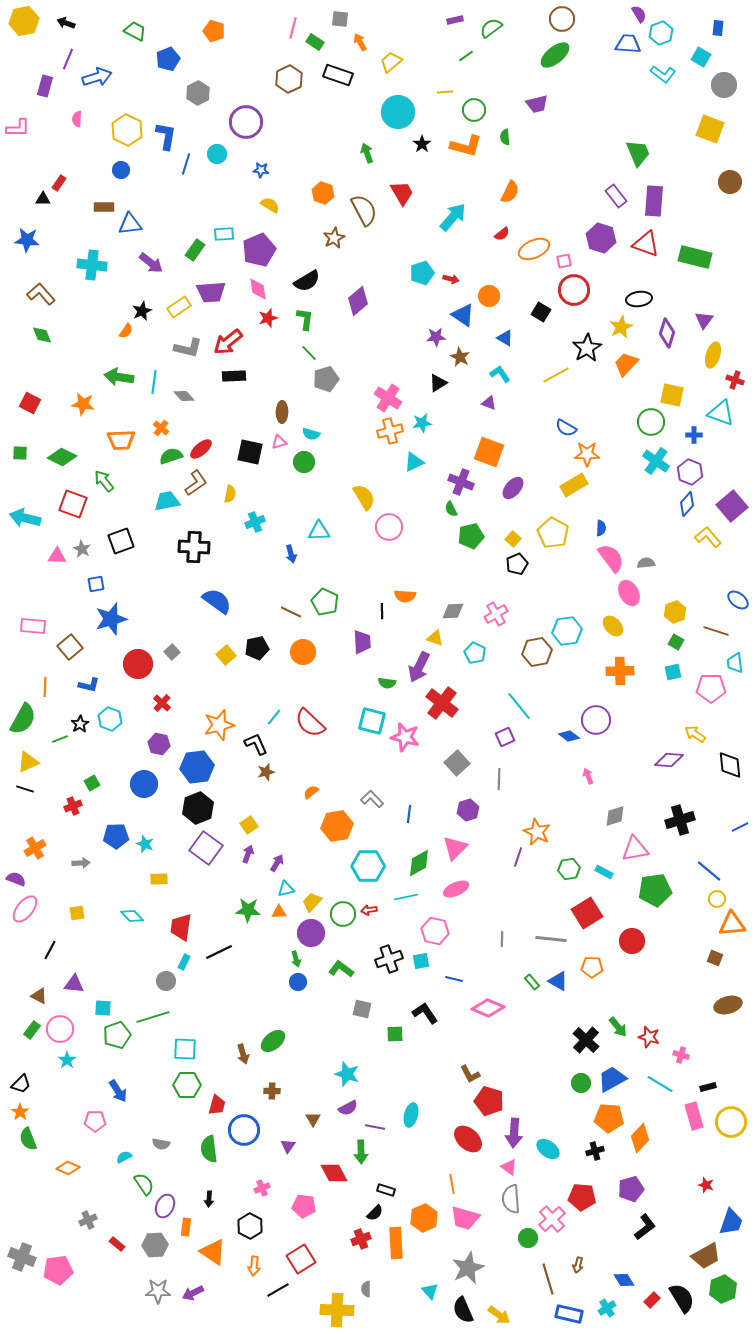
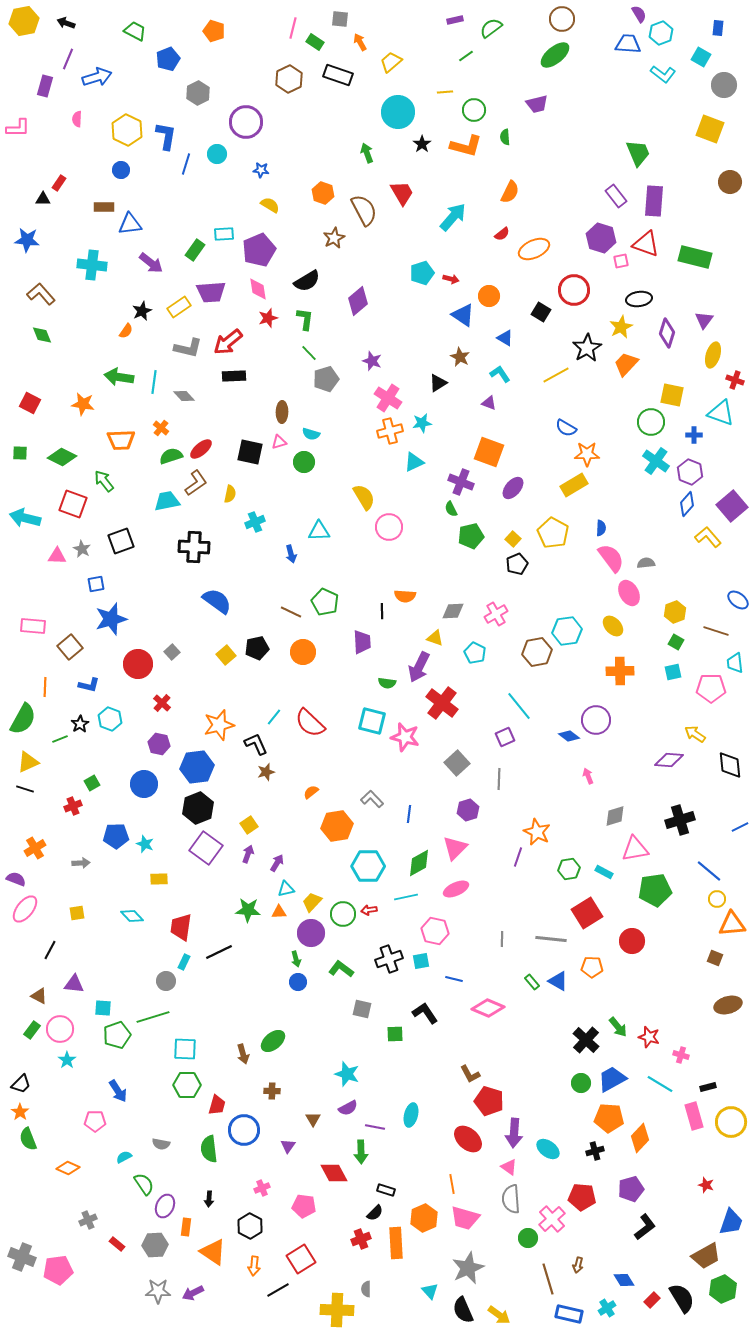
pink square at (564, 261): moved 57 px right
purple star at (436, 337): moved 64 px left, 24 px down; rotated 24 degrees clockwise
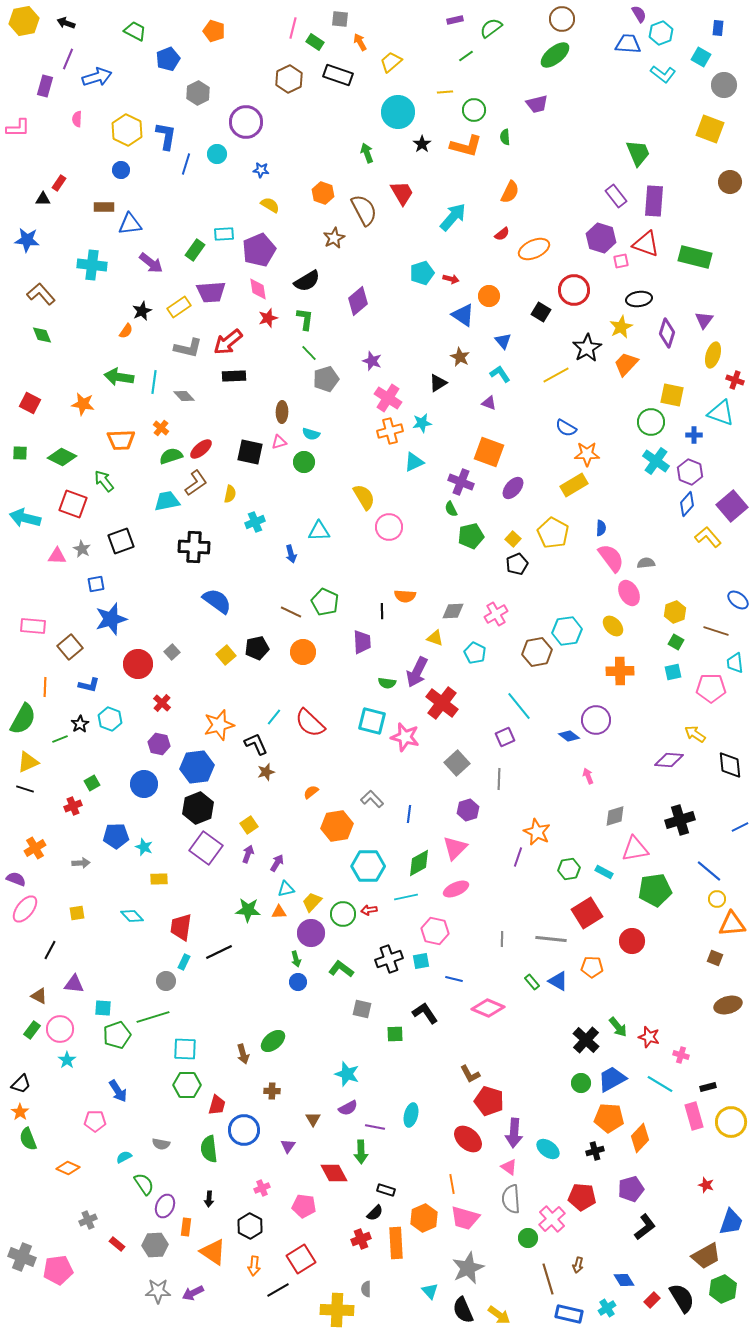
blue triangle at (505, 338): moved 2 px left, 3 px down; rotated 18 degrees clockwise
purple arrow at (419, 667): moved 2 px left, 5 px down
cyan star at (145, 844): moved 1 px left, 3 px down
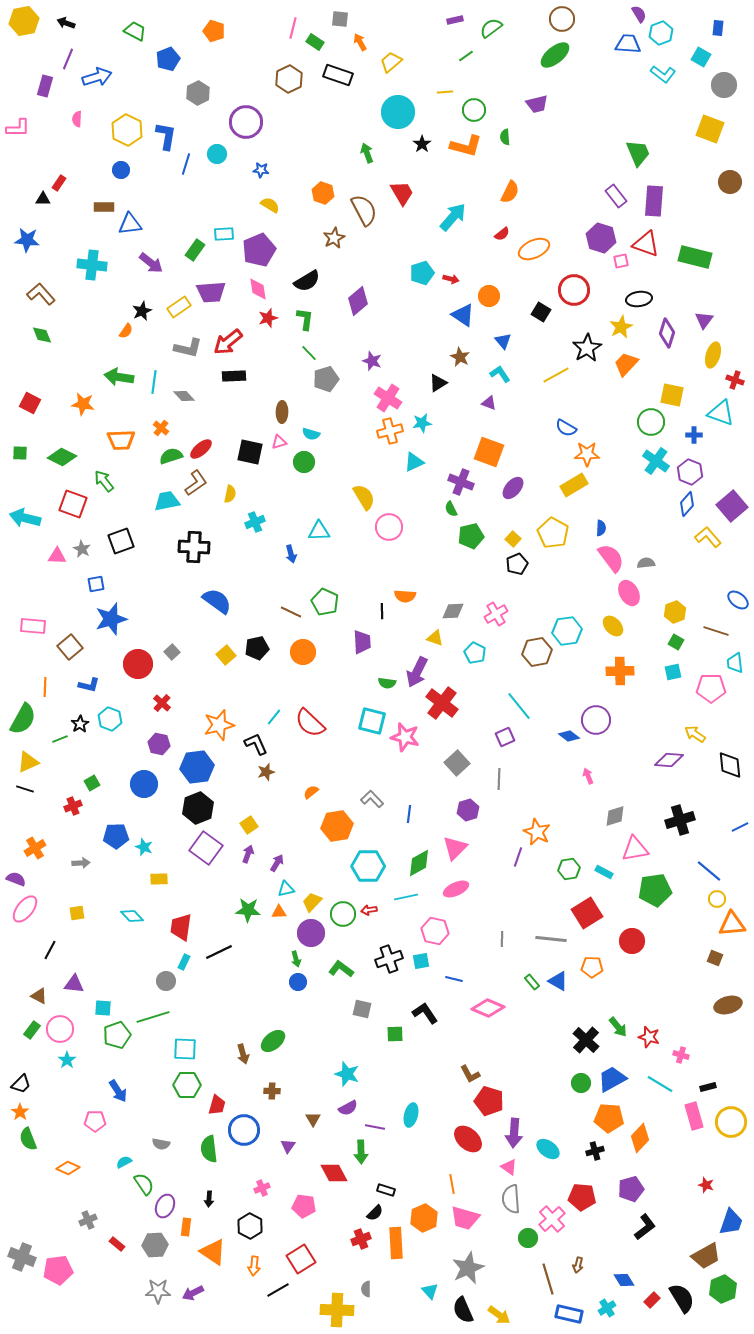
cyan semicircle at (124, 1157): moved 5 px down
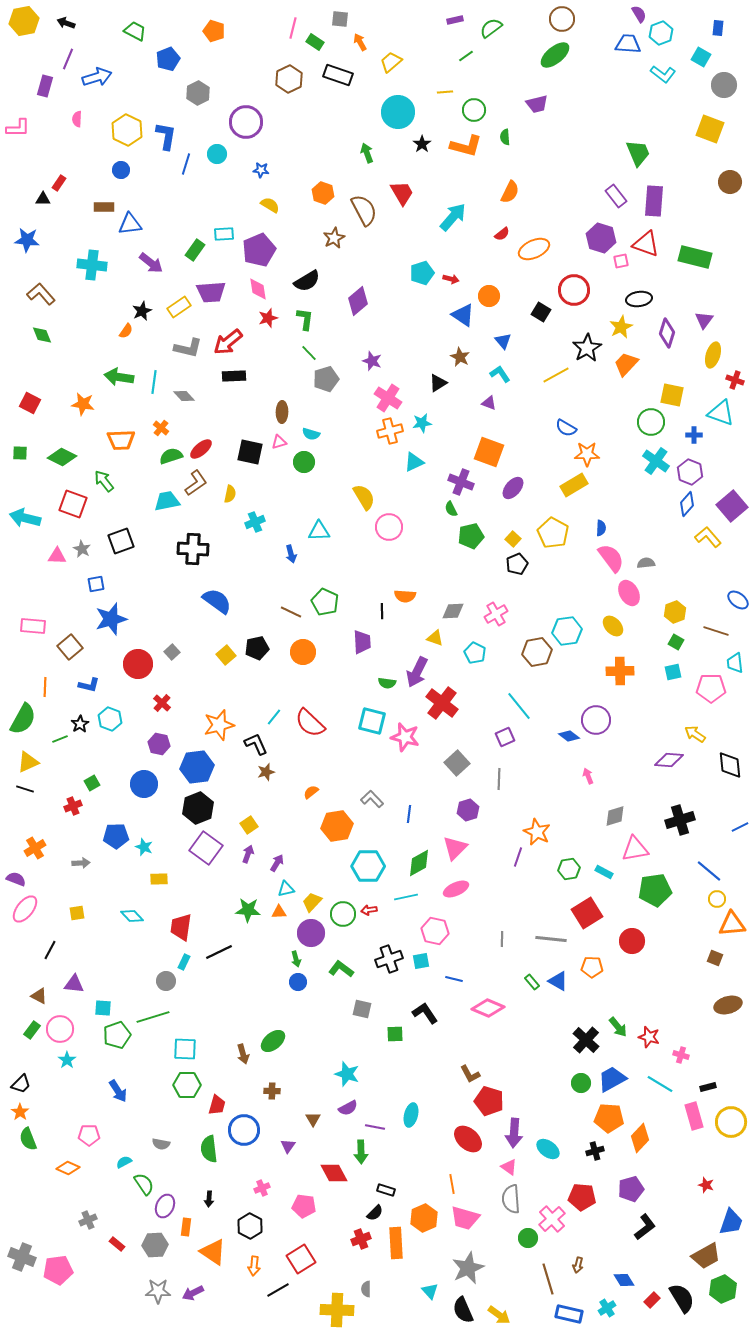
black cross at (194, 547): moved 1 px left, 2 px down
pink pentagon at (95, 1121): moved 6 px left, 14 px down
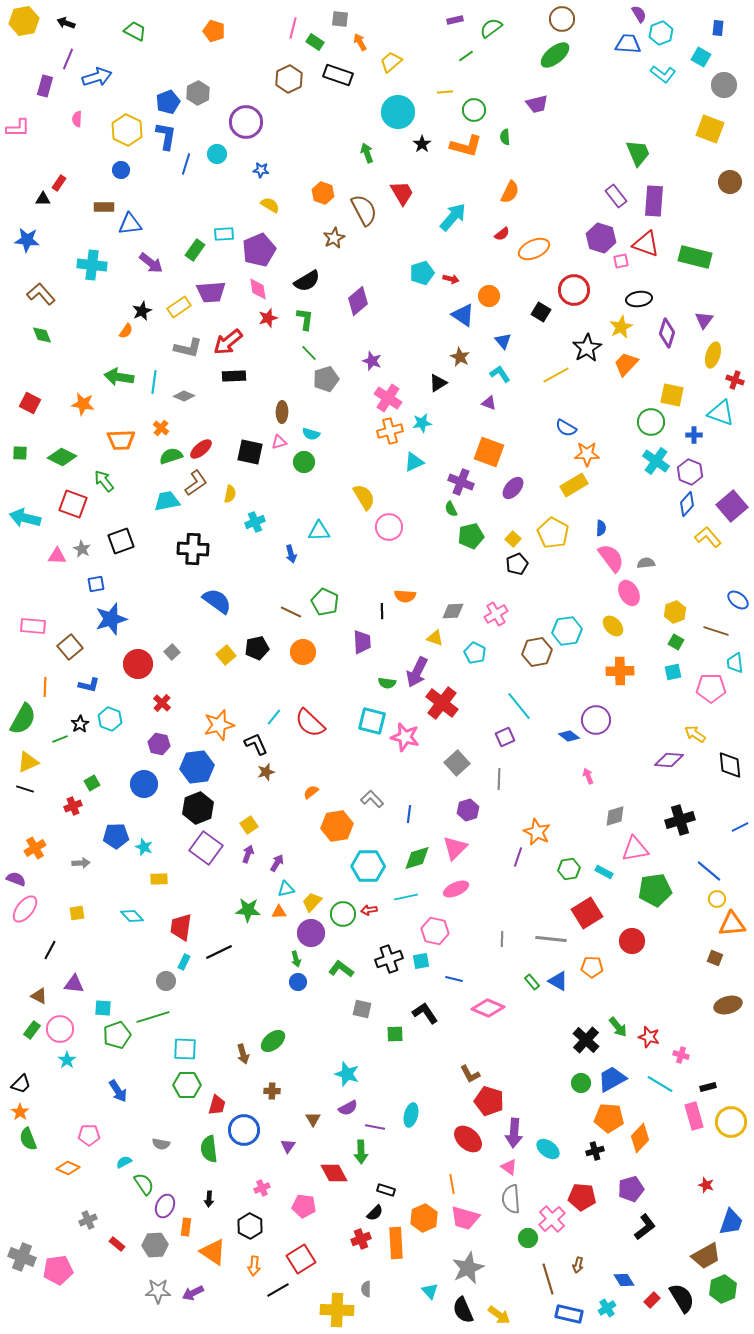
blue pentagon at (168, 59): moved 43 px down
gray diamond at (184, 396): rotated 25 degrees counterclockwise
green diamond at (419, 863): moved 2 px left, 5 px up; rotated 12 degrees clockwise
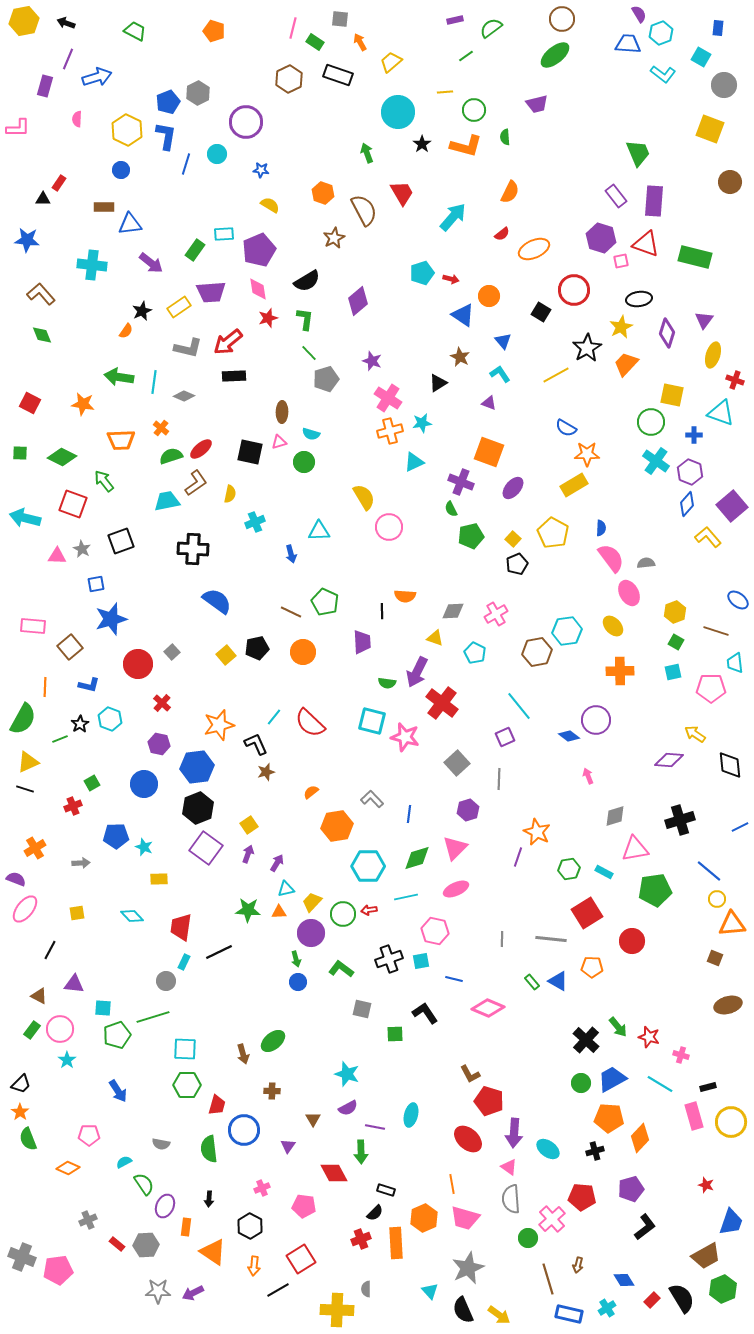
gray hexagon at (155, 1245): moved 9 px left
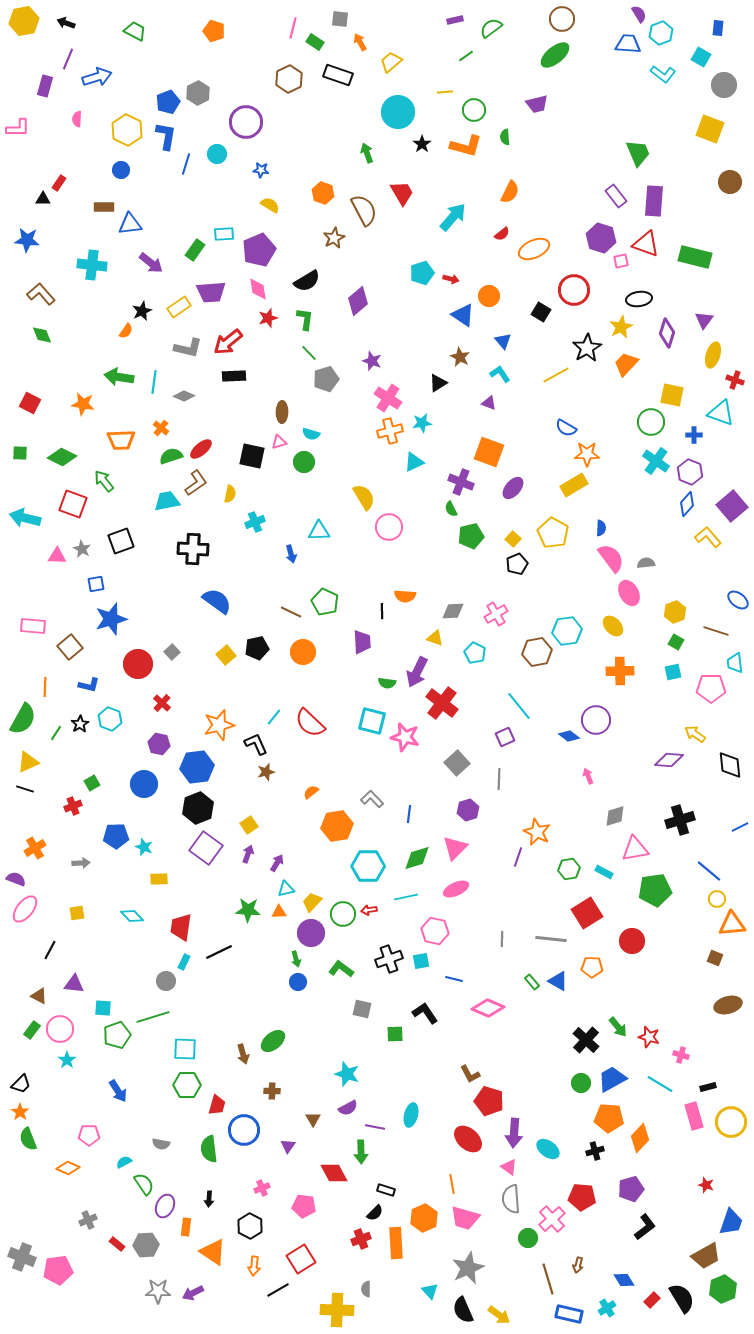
black square at (250, 452): moved 2 px right, 4 px down
green line at (60, 739): moved 4 px left, 6 px up; rotated 35 degrees counterclockwise
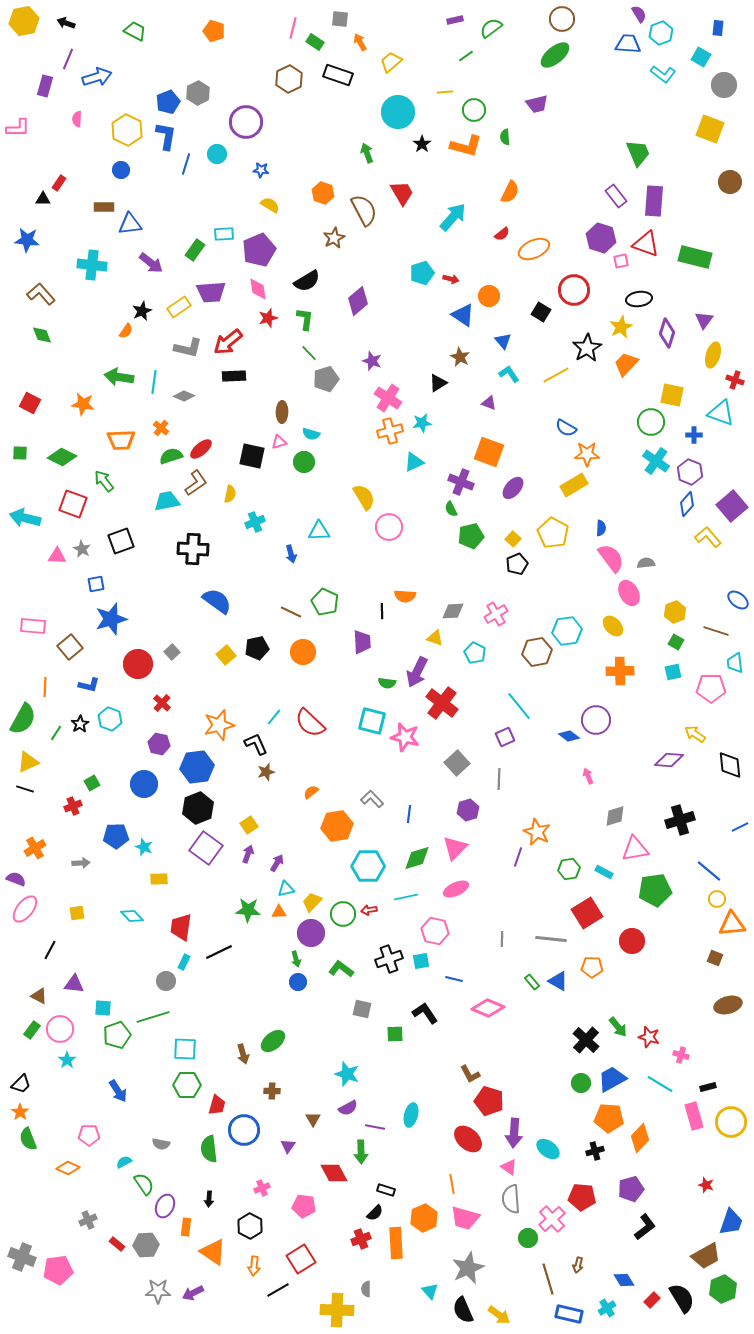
cyan L-shape at (500, 374): moved 9 px right
